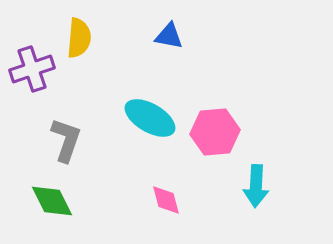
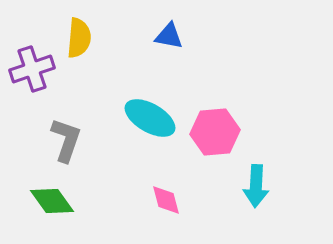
green diamond: rotated 9 degrees counterclockwise
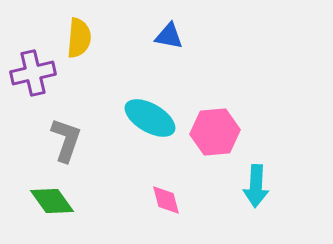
purple cross: moved 1 px right, 4 px down; rotated 6 degrees clockwise
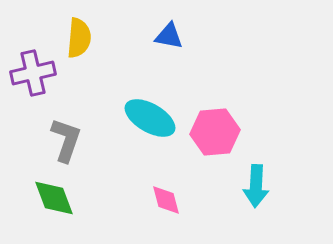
green diamond: moved 2 px right, 3 px up; rotated 15 degrees clockwise
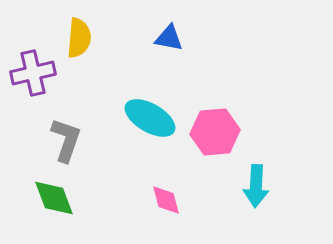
blue triangle: moved 2 px down
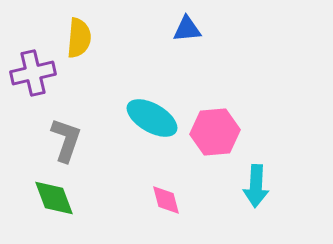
blue triangle: moved 18 px right, 9 px up; rotated 16 degrees counterclockwise
cyan ellipse: moved 2 px right
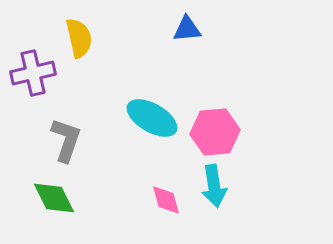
yellow semicircle: rotated 18 degrees counterclockwise
cyan arrow: moved 42 px left; rotated 12 degrees counterclockwise
green diamond: rotated 6 degrees counterclockwise
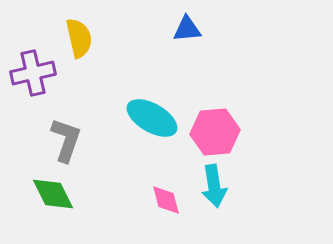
green diamond: moved 1 px left, 4 px up
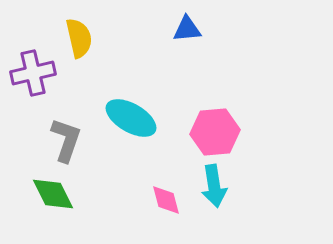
cyan ellipse: moved 21 px left
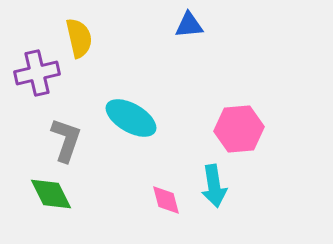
blue triangle: moved 2 px right, 4 px up
purple cross: moved 4 px right
pink hexagon: moved 24 px right, 3 px up
green diamond: moved 2 px left
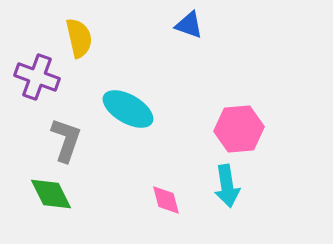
blue triangle: rotated 24 degrees clockwise
purple cross: moved 4 px down; rotated 33 degrees clockwise
cyan ellipse: moved 3 px left, 9 px up
cyan arrow: moved 13 px right
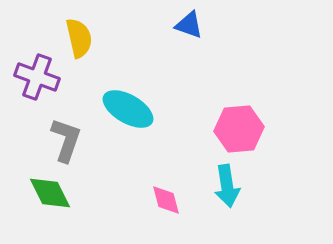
green diamond: moved 1 px left, 1 px up
